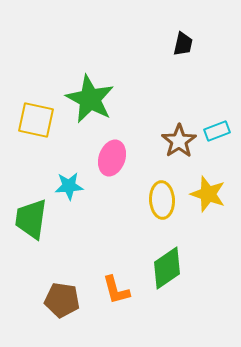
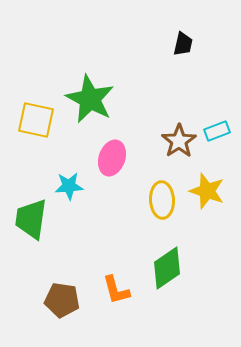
yellow star: moved 1 px left, 3 px up
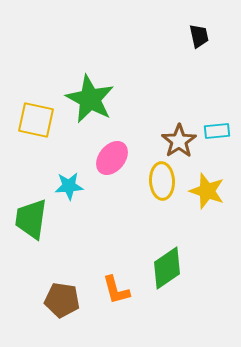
black trapezoid: moved 16 px right, 8 px up; rotated 25 degrees counterclockwise
cyan rectangle: rotated 15 degrees clockwise
pink ellipse: rotated 20 degrees clockwise
yellow ellipse: moved 19 px up
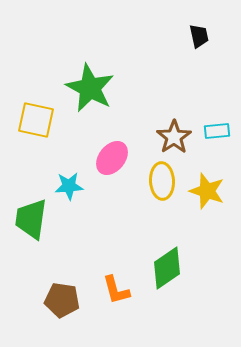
green star: moved 11 px up
brown star: moved 5 px left, 4 px up
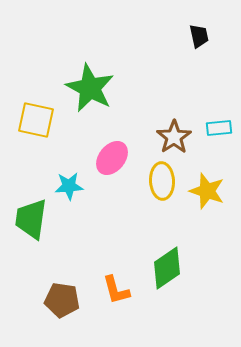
cyan rectangle: moved 2 px right, 3 px up
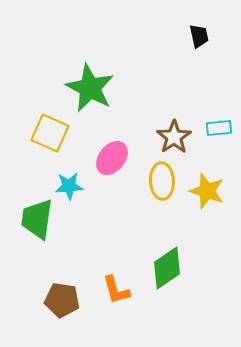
yellow square: moved 14 px right, 13 px down; rotated 12 degrees clockwise
green trapezoid: moved 6 px right
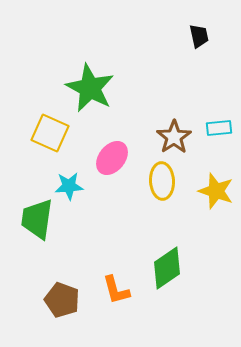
yellow star: moved 9 px right
brown pentagon: rotated 12 degrees clockwise
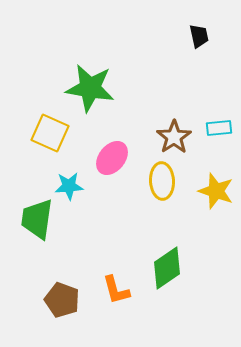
green star: rotated 18 degrees counterclockwise
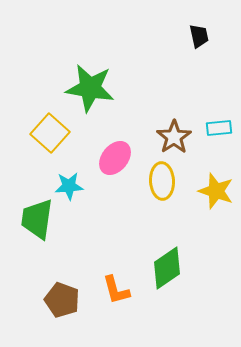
yellow square: rotated 18 degrees clockwise
pink ellipse: moved 3 px right
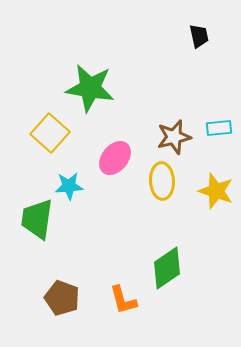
brown star: rotated 20 degrees clockwise
orange L-shape: moved 7 px right, 10 px down
brown pentagon: moved 2 px up
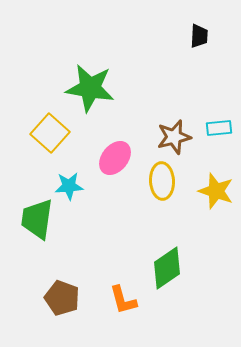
black trapezoid: rotated 15 degrees clockwise
